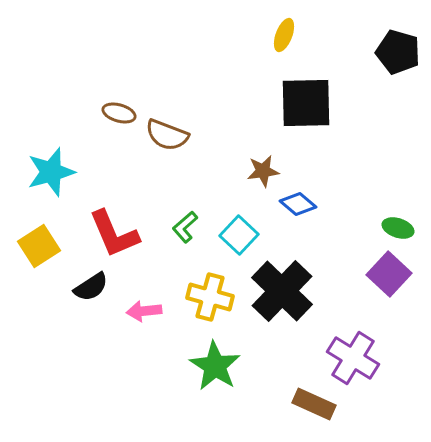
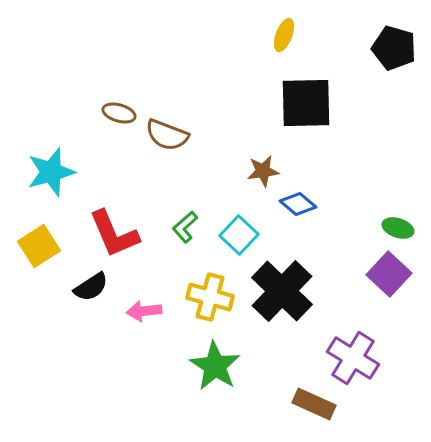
black pentagon: moved 4 px left, 4 px up
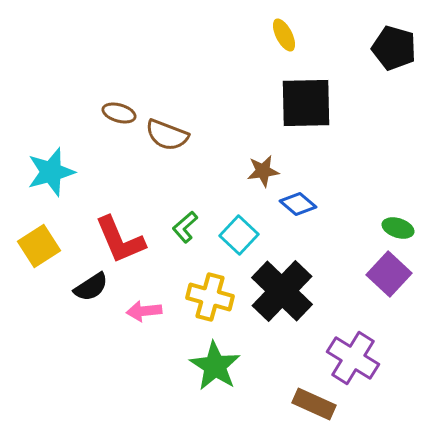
yellow ellipse: rotated 48 degrees counterclockwise
red L-shape: moved 6 px right, 6 px down
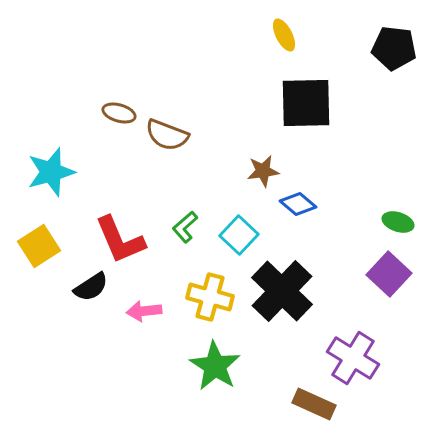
black pentagon: rotated 9 degrees counterclockwise
green ellipse: moved 6 px up
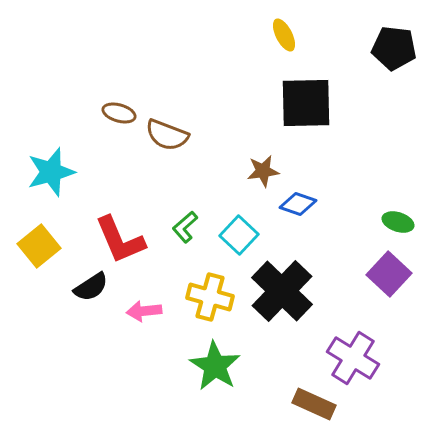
blue diamond: rotated 21 degrees counterclockwise
yellow square: rotated 6 degrees counterclockwise
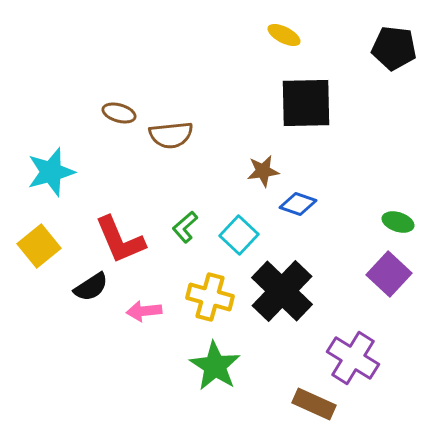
yellow ellipse: rotated 36 degrees counterclockwise
brown semicircle: moved 4 px right; rotated 27 degrees counterclockwise
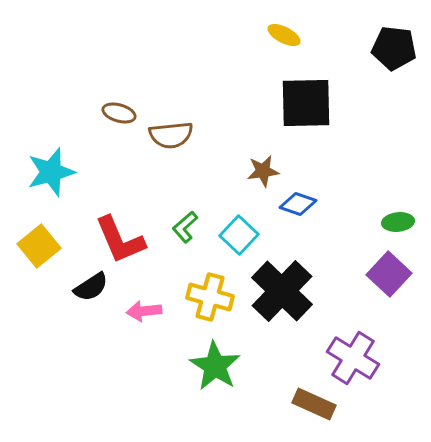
green ellipse: rotated 24 degrees counterclockwise
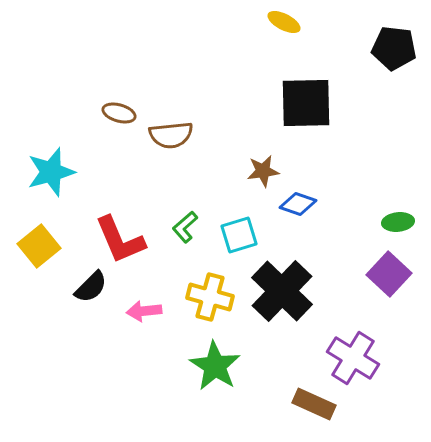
yellow ellipse: moved 13 px up
cyan square: rotated 30 degrees clockwise
black semicircle: rotated 12 degrees counterclockwise
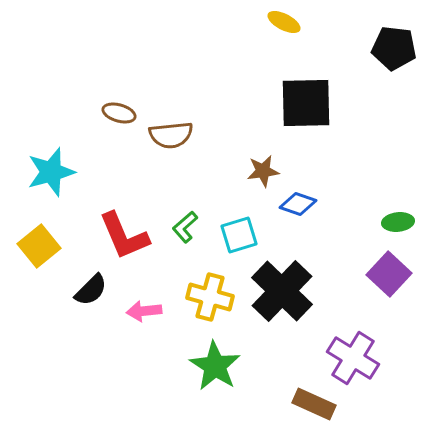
red L-shape: moved 4 px right, 4 px up
black semicircle: moved 3 px down
